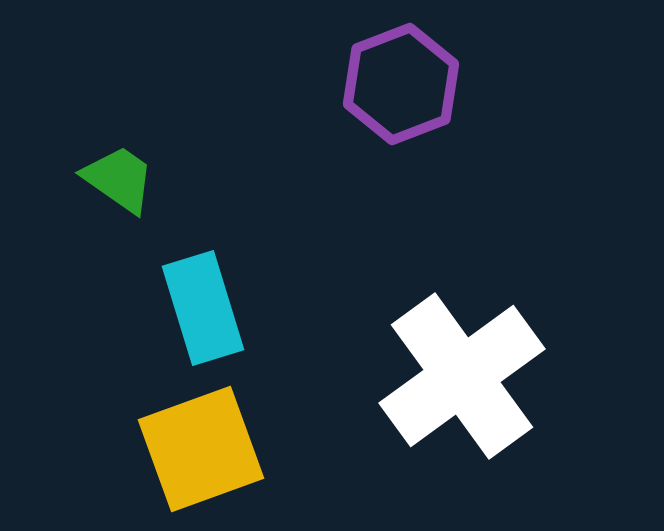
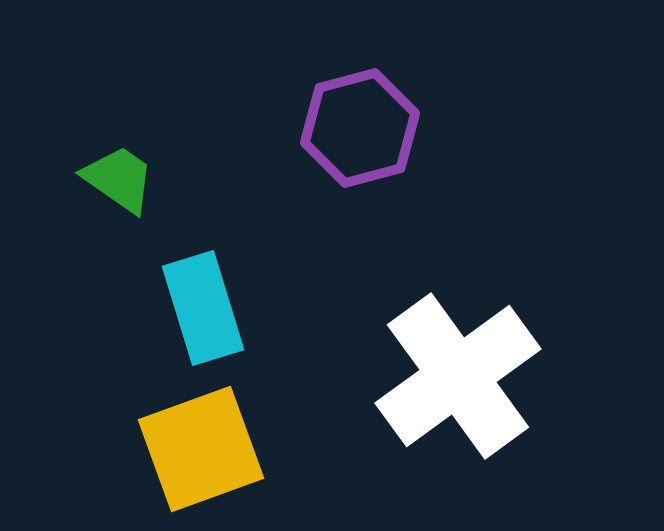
purple hexagon: moved 41 px left, 44 px down; rotated 6 degrees clockwise
white cross: moved 4 px left
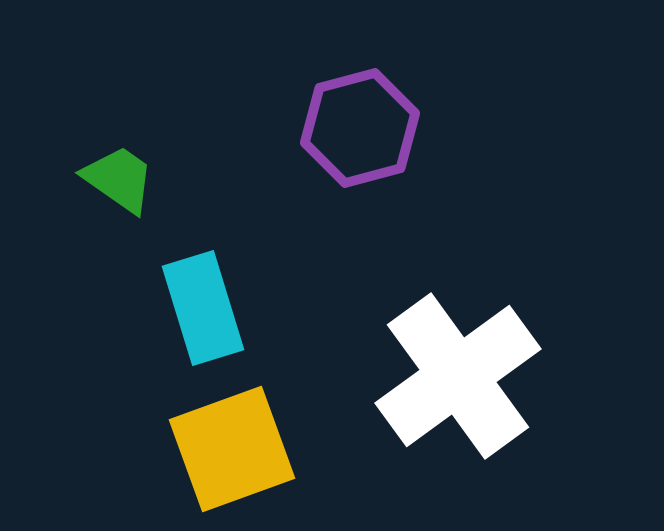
yellow square: moved 31 px right
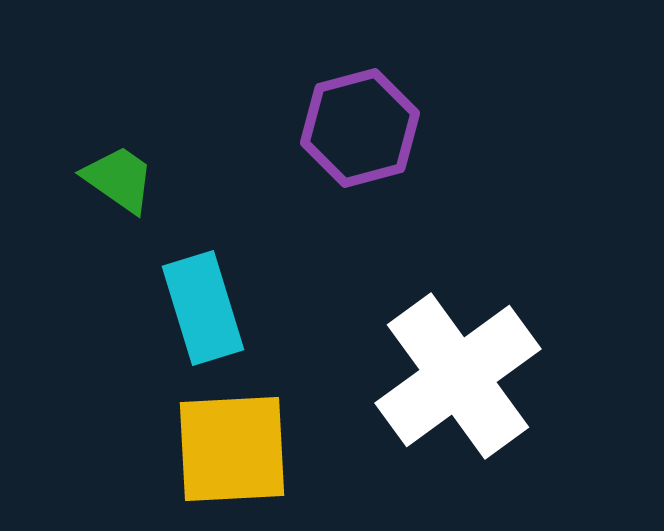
yellow square: rotated 17 degrees clockwise
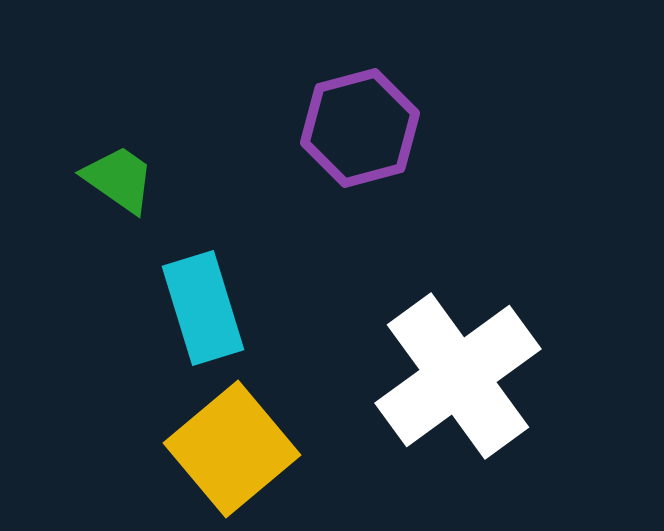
yellow square: rotated 37 degrees counterclockwise
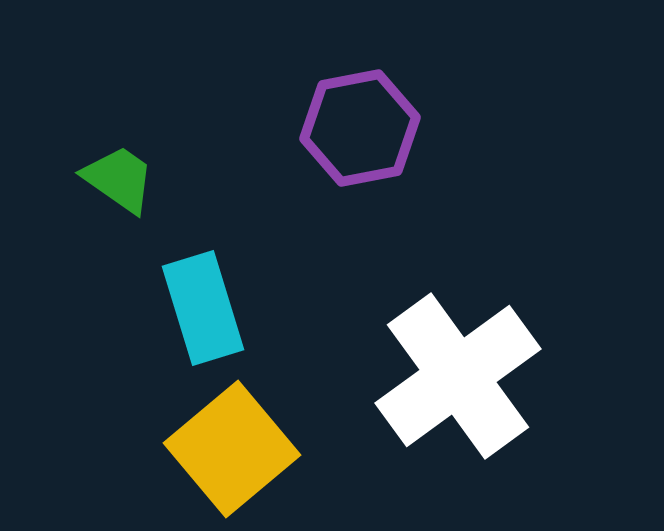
purple hexagon: rotated 4 degrees clockwise
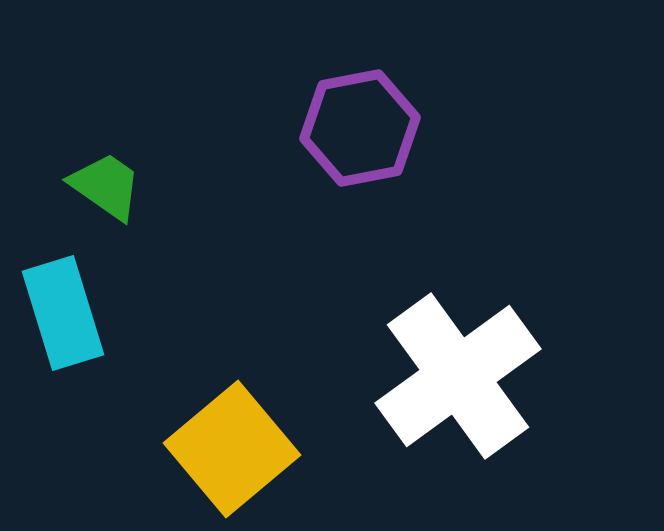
green trapezoid: moved 13 px left, 7 px down
cyan rectangle: moved 140 px left, 5 px down
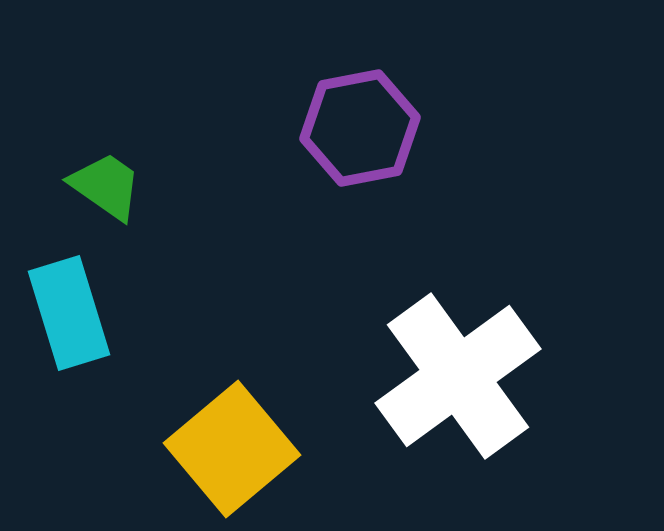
cyan rectangle: moved 6 px right
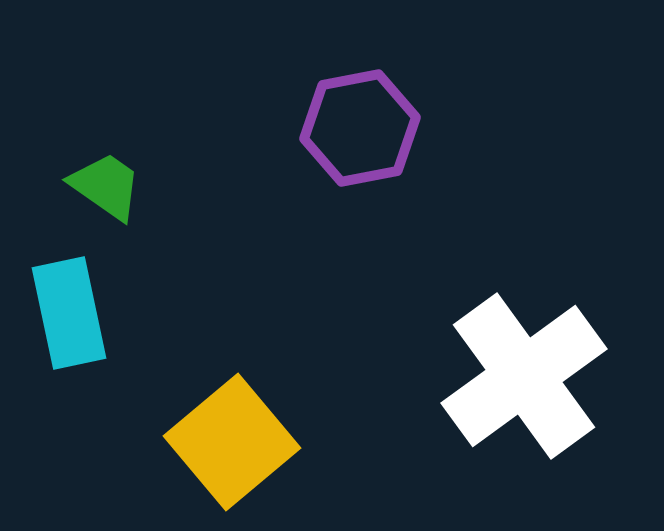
cyan rectangle: rotated 5 degrees clockwise
white cross: moved 66 px right
yellow square: moved 7 px up
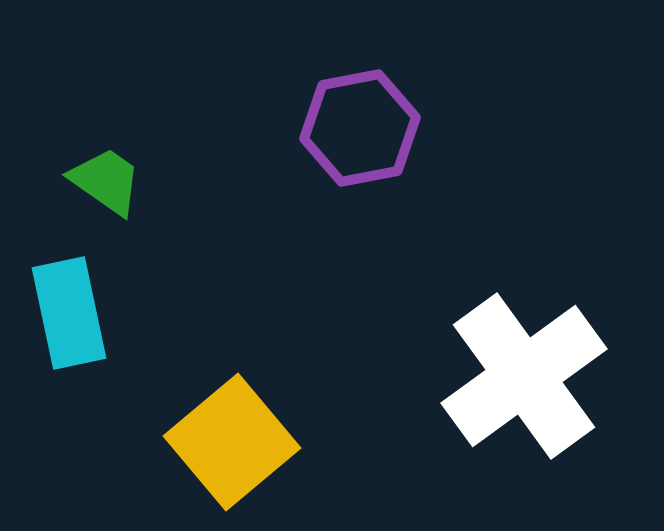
green trapezoid: moved 5 px up
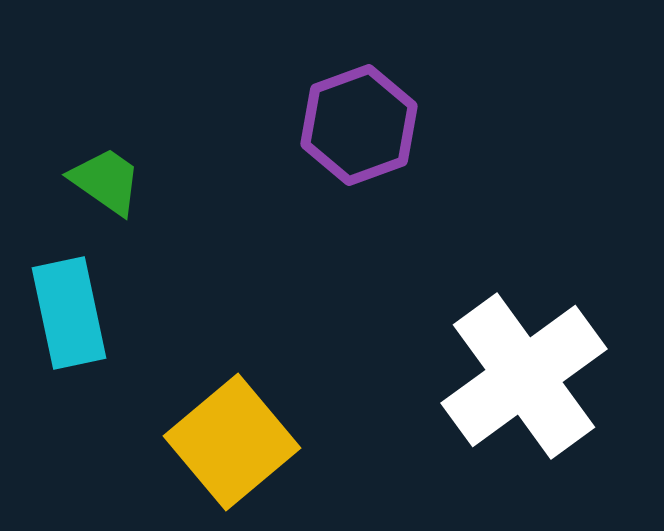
purple hexagon: moved 1 px left, 3 px up; rotated 9 degrees counterclockwise
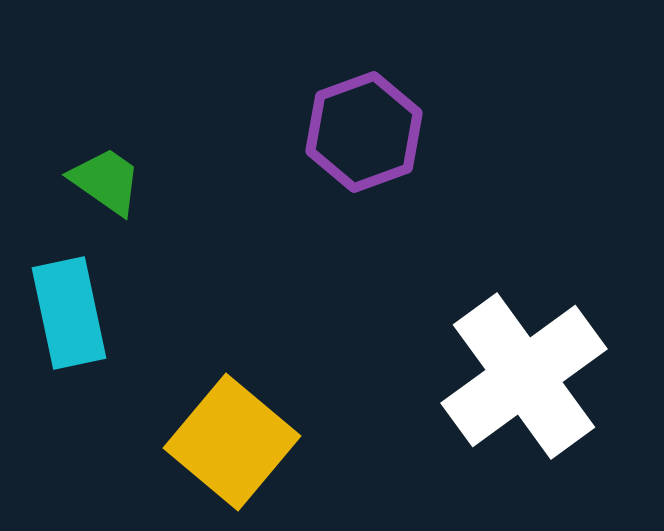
purple hexagon: moved 5 px right, 7 px down
yellow square: rotated 10 degrees counterclockwise
